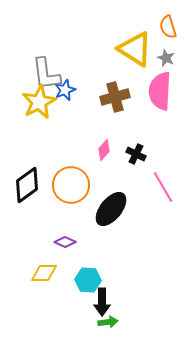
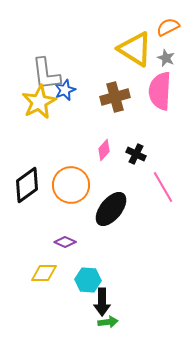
orange semicircle: rotated 80 degrees clockwise
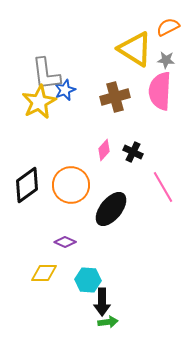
gray star: moved 2 px down; rotated 18 degrees counterclockwise
black cross: moved 3 px left, 2 px up
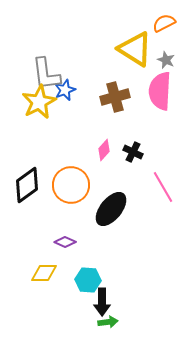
orange semicircle: moved 4 px left, 4 px up
gray star: rotated 18 degrees clockwise
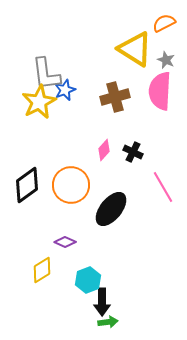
yellow diamond: moved 2 px left, 3 px up; rotated 32 degrees counterclockwise
cyan hexagon: rotated 25 degrees counterclockwise
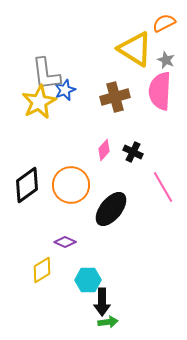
cyan hexagon: rotated 20 degrees clockwise
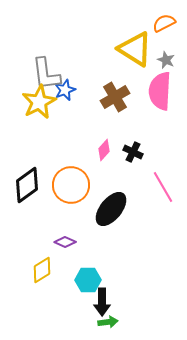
brown cross: rotated 16 degrees counterclockwise
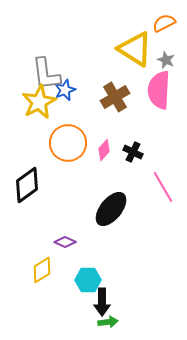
pink semicircle: moved 1 px left, 1 px up
orange circle: moved 3 px left, 42 px up
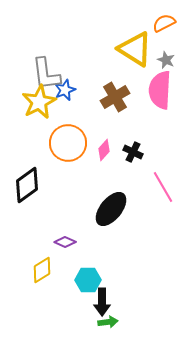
pink semicircle: moved 1 px right
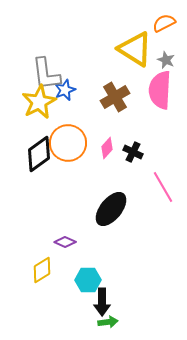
pink diamond: moved 3 px right, 2 px up
black diamond: moved 12 px right, 31 px up
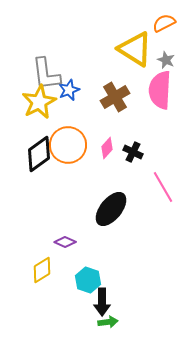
blue star: moved 4 px right
orange circle: moved 2 px down
cyan hexagon: rotated 20 degrees clockwise
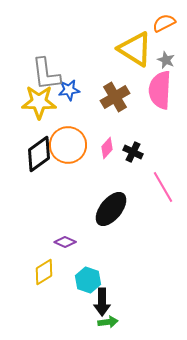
blue star: rotated 15 degrees clockwise
yellow star: rotated 28 degrees clockwise
yellow diamond: moved 2 px right, 2 px down
